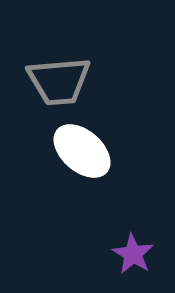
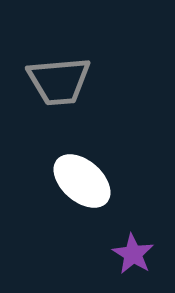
white ellipse: moved 30 px down
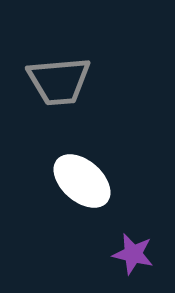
purple star: rotated 18 degrees counterclockwise
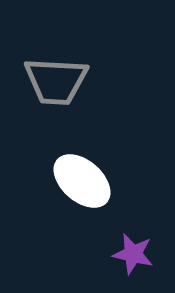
gray trapezoid: moved 3 px left; rotated 8 degrees clockwise
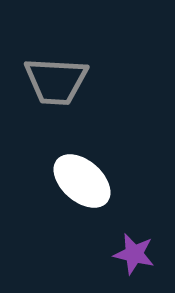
purple star: moved 1 px right
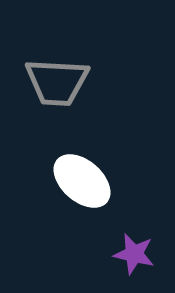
gray trapezoid: moved 1 px right, 1 px down
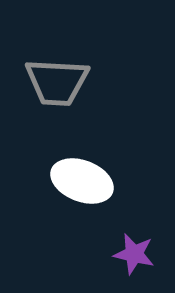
white ellipse: rotated 20 degrees counterclockwise
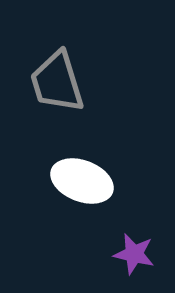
gray trapezoid: rotated 70 degrees clockwise
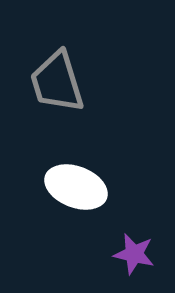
white ellipse: moved 6 px left, 6 px down
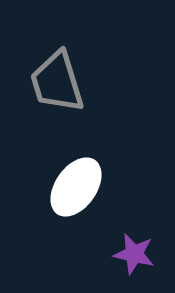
white ellipse: rotated 76 degrees counterclockwise
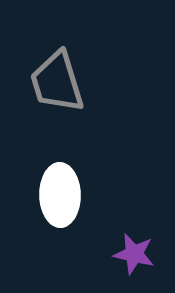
white ellipse: moved 16 px left, 8 px down; rotated 36 degrees counterclockwise
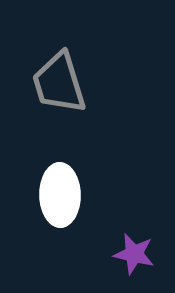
gray trapezoid: moved 2 px right, 1 px down
